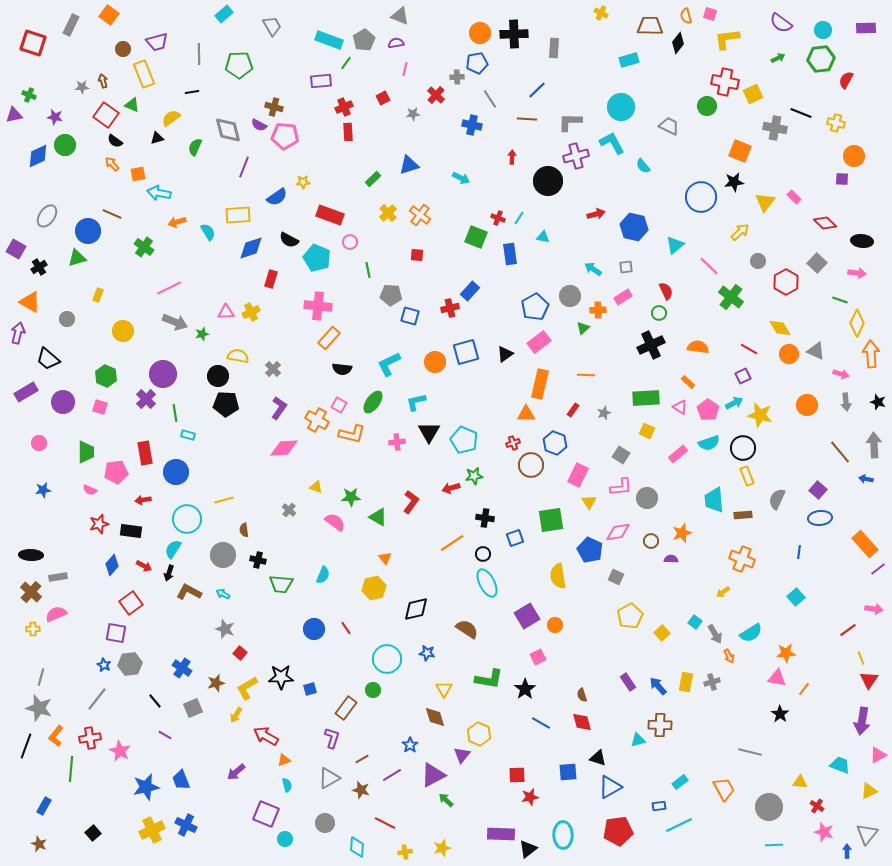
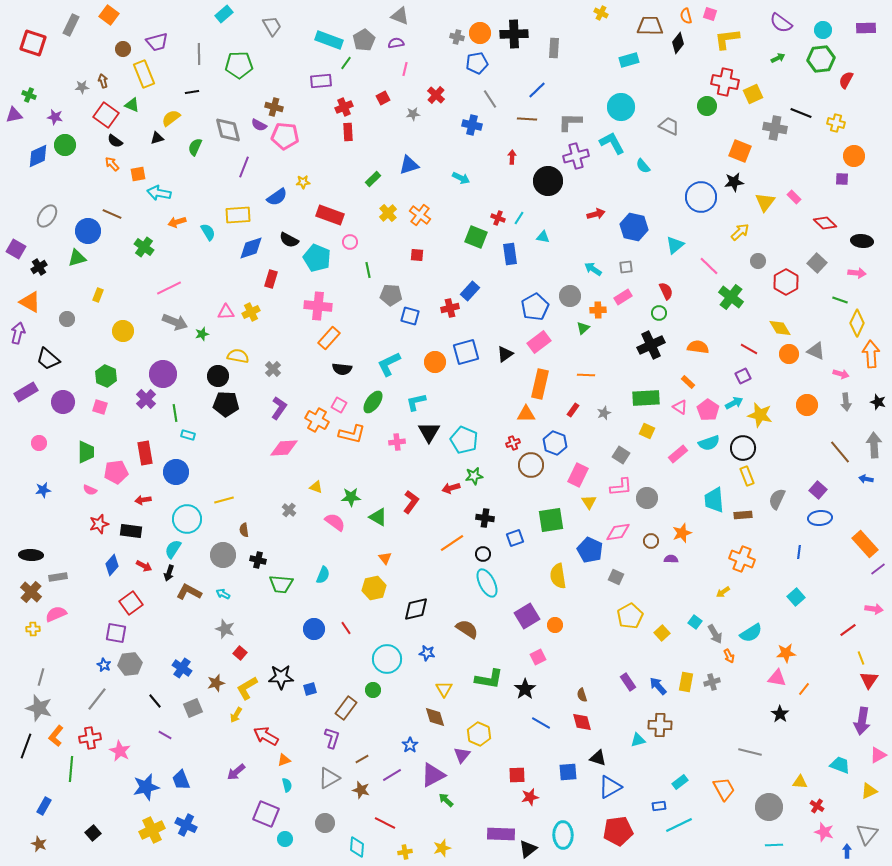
gray cross at (457, 77): moved 40 px up; rotated 16 degrees clockwise
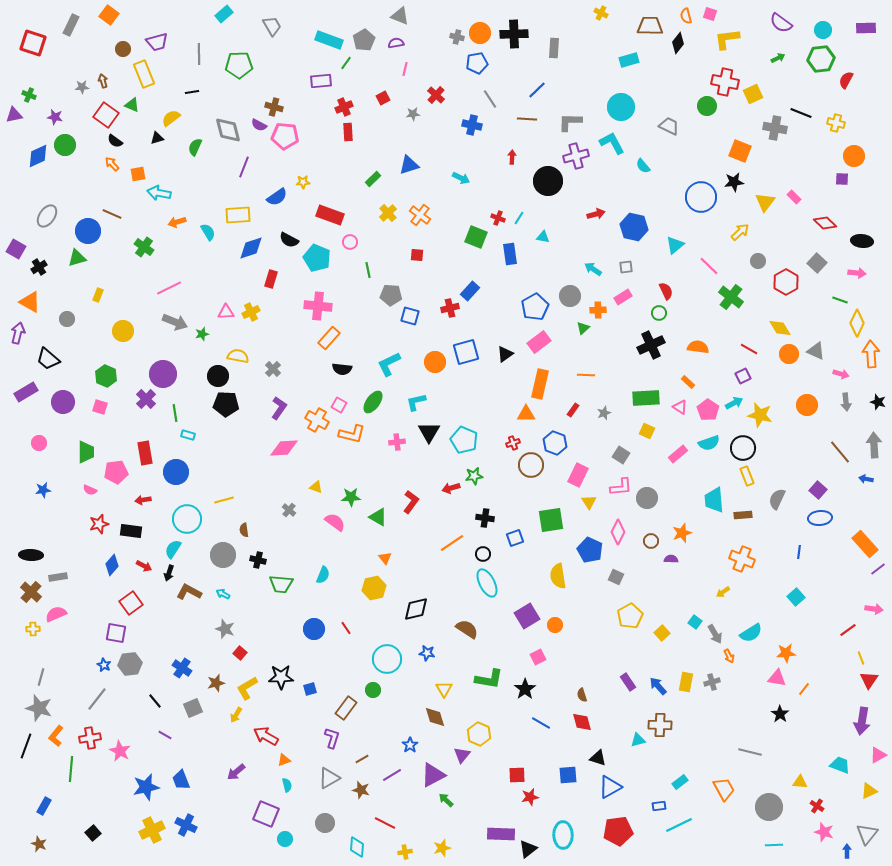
pink diamond at (618, 532): rotated 55 degrees counterclockwise
blue square at (568, 772): moved 3 px down
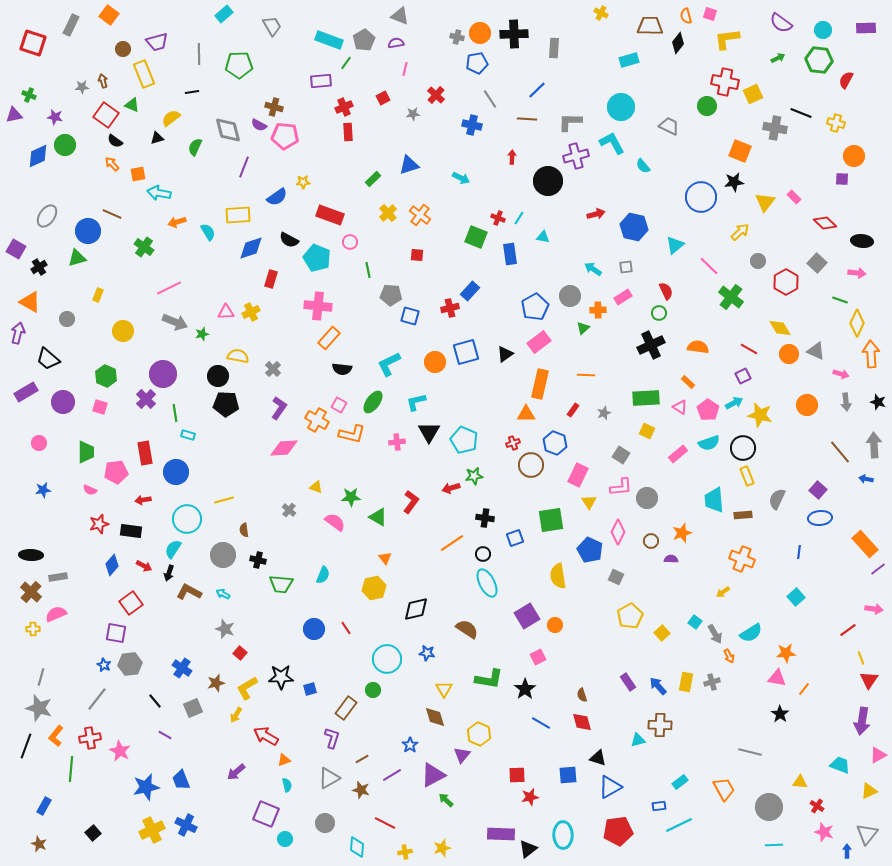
green hexagon at (821, 59): moved 2 px left, 1 px down; rotated 12 degrees clockwise
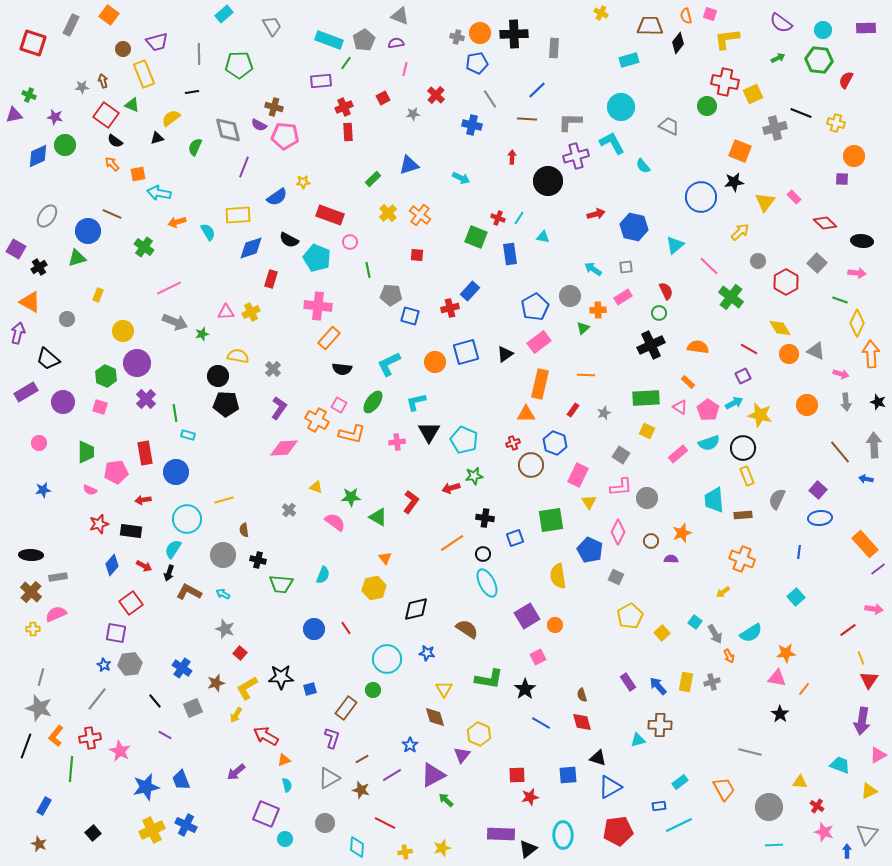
gray cross at (775, 128): rotated 25 degrees counterclockwise
purple circle at (163, 374): moved 26 px left, 11 px up
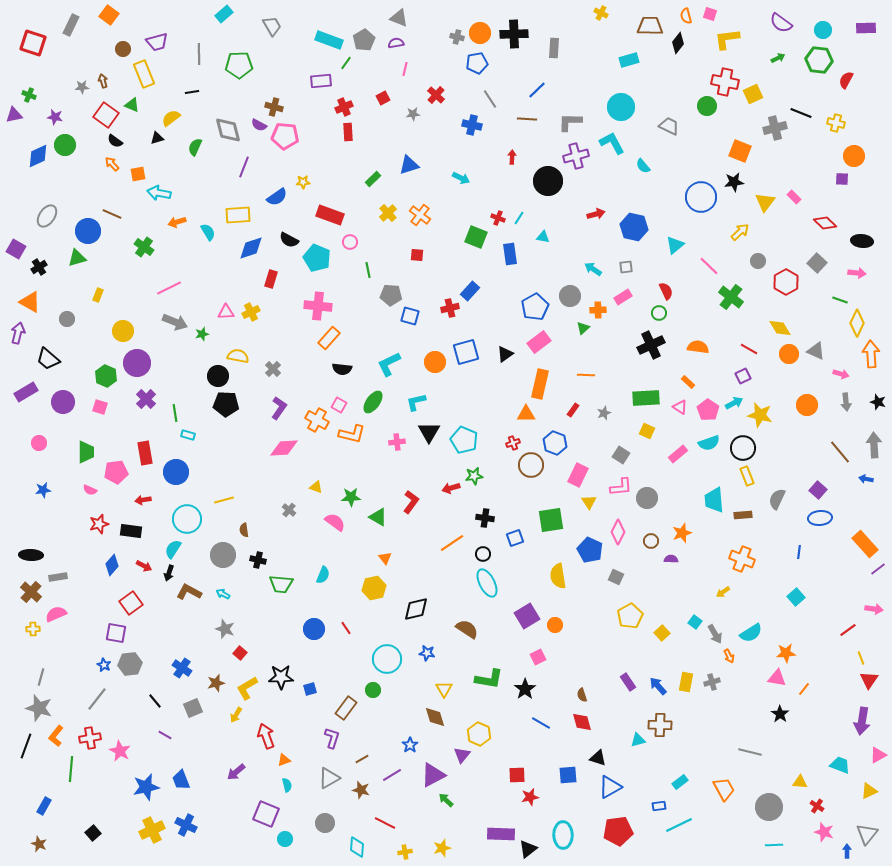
gray triangle at (400, 16): moved 1 px left, 2 px down
red arrow at (266, 736): rotated 40 degrees clockwise
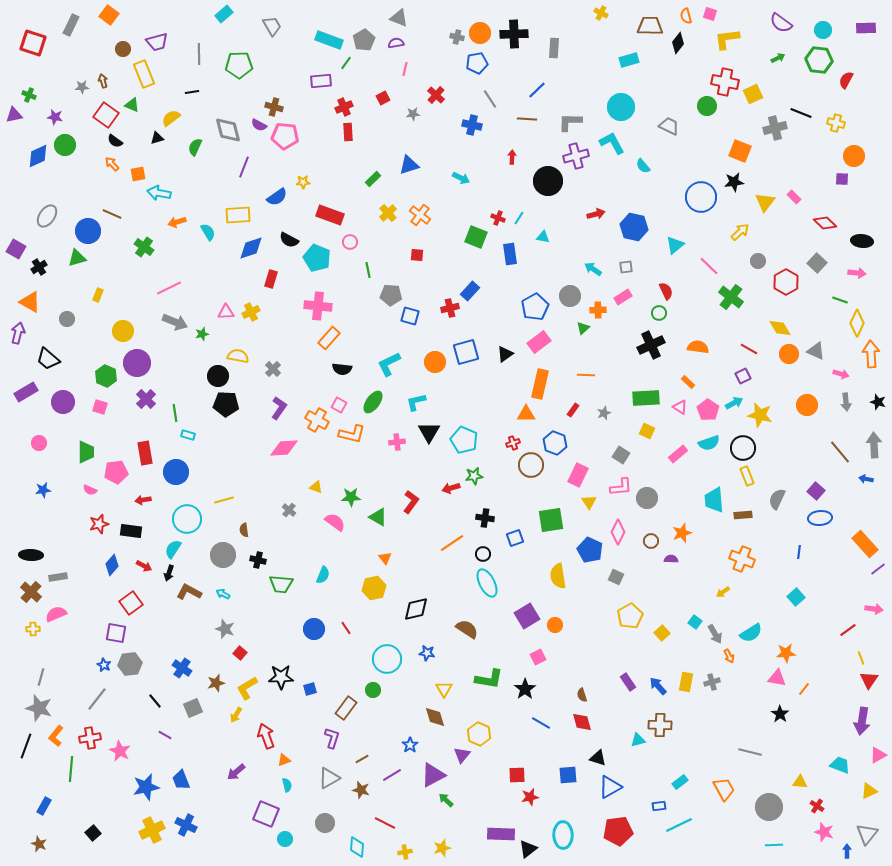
purple square at (818, 490): moved 2 px left, 1 px down
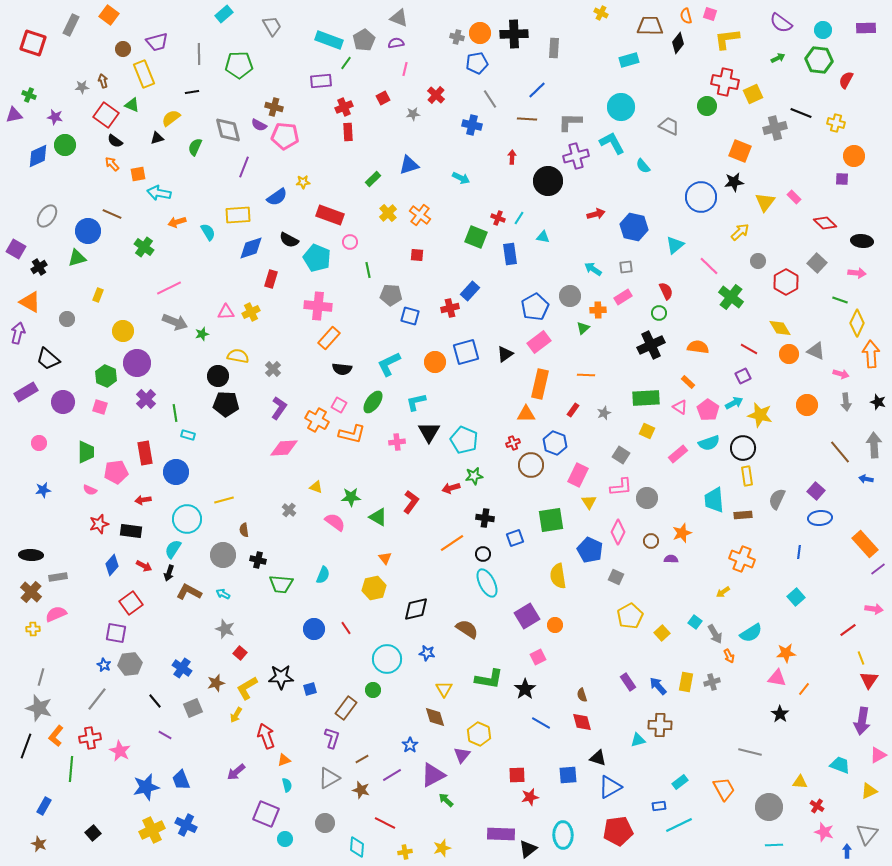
yellow rectangle at (747, 476): rotated 12 degrees clockwise
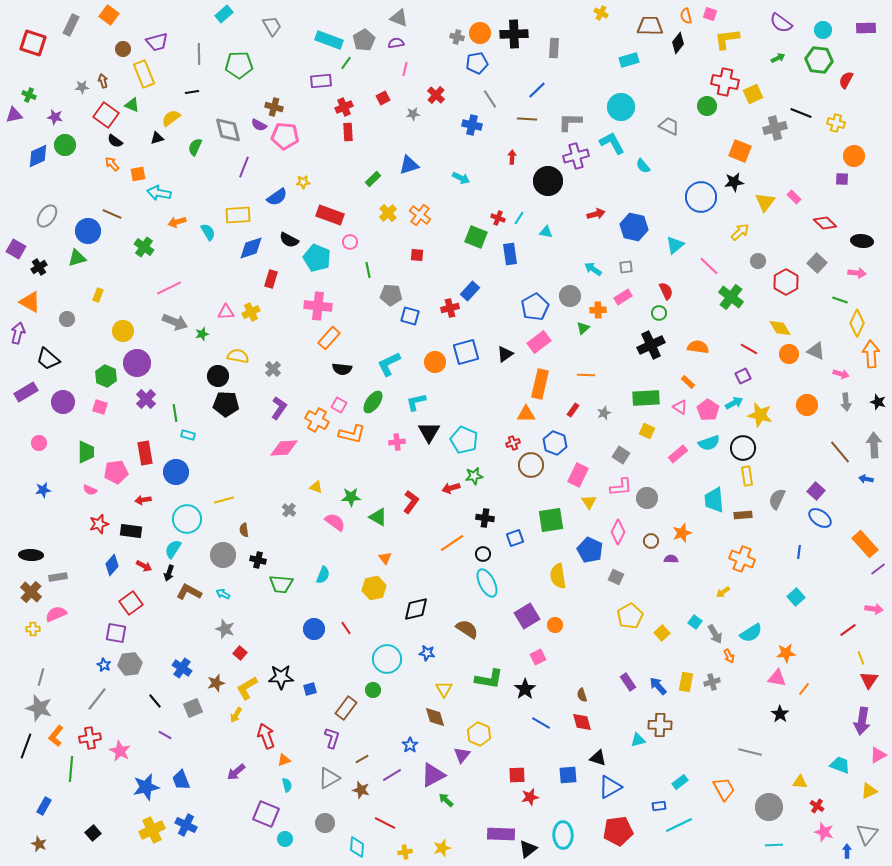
cyan triangle at (543, 237): moved 3 px right, 5 px up
blue ellipse at (820, 518): rotated 40 degrees clockwise
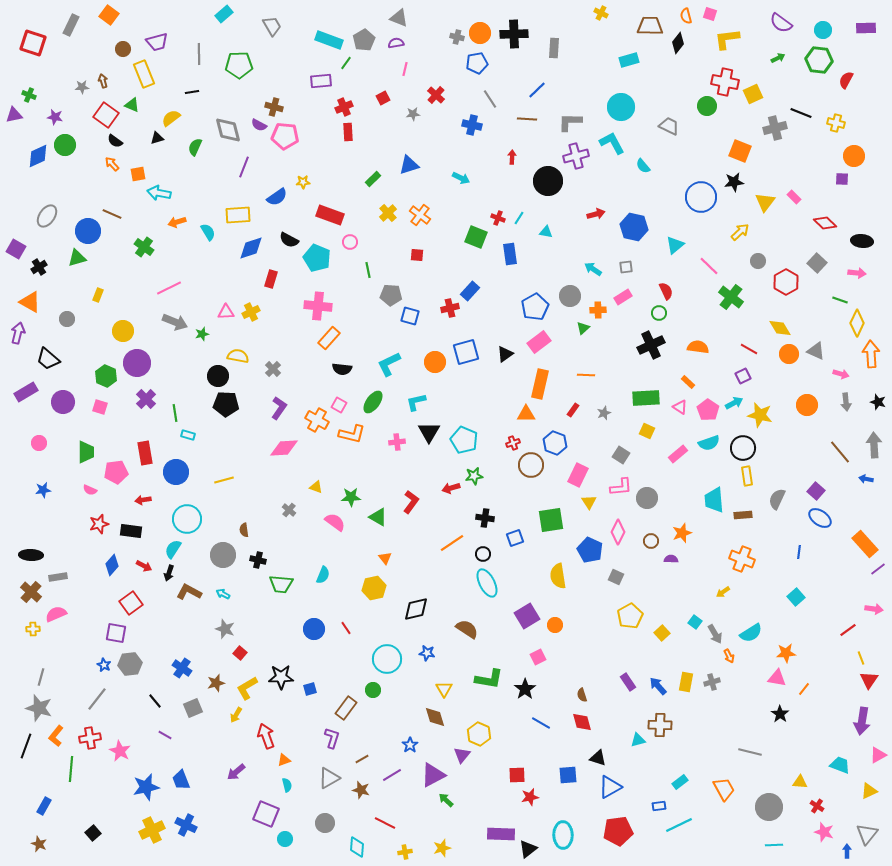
yellow line at (224, 500): moved 20 px up
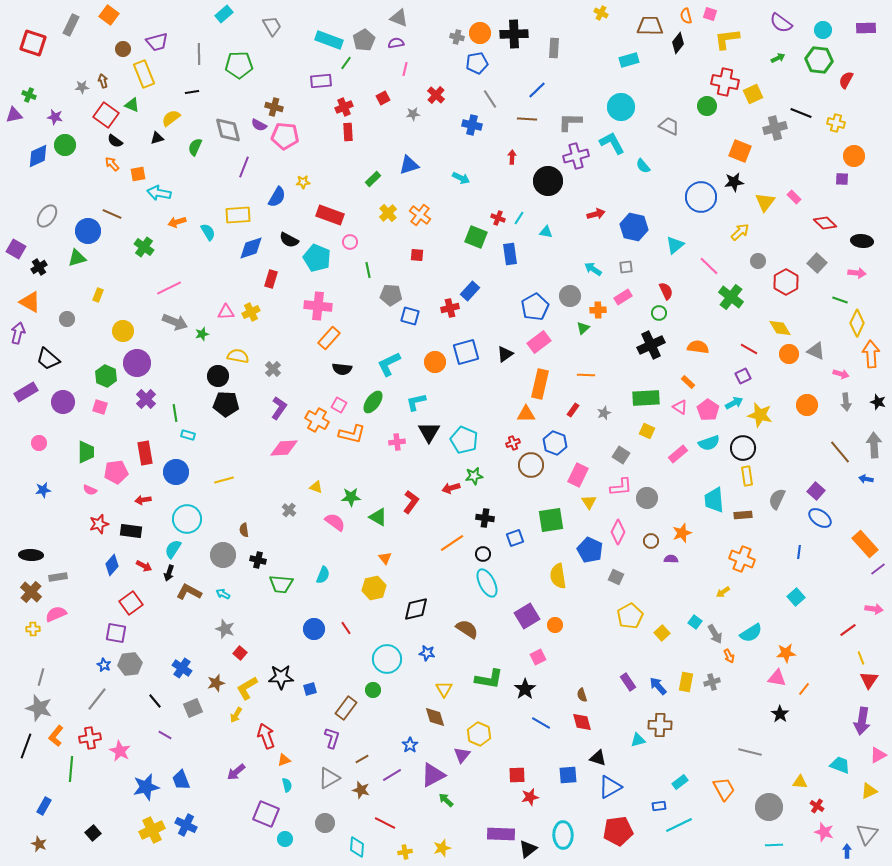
blue semicircle at (277, 197): rotated 25 degrees counterclockwise
